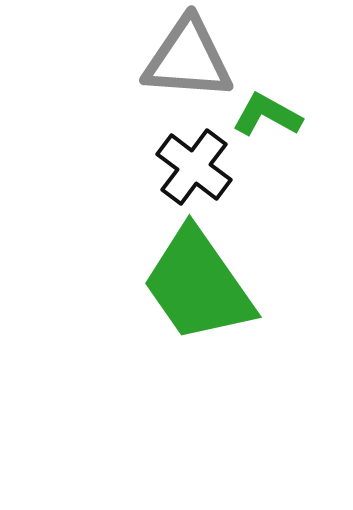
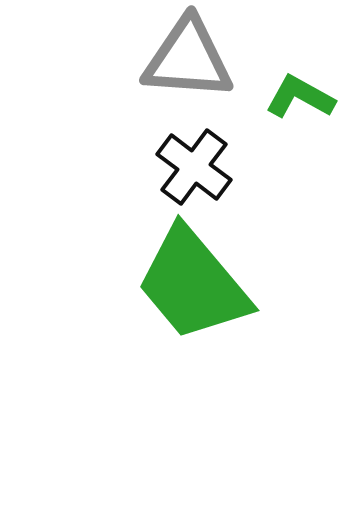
green L-shape: moved 33 px right, 18 px up
green trapezoid: moved 5 px left, 1 px up; rotated 5 degrees counterclockwise
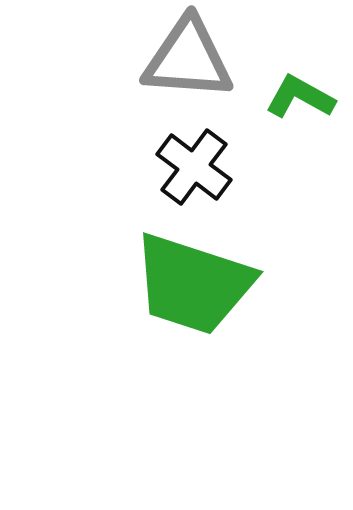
green trapezoid: rotated 32 degrees counterclockwise
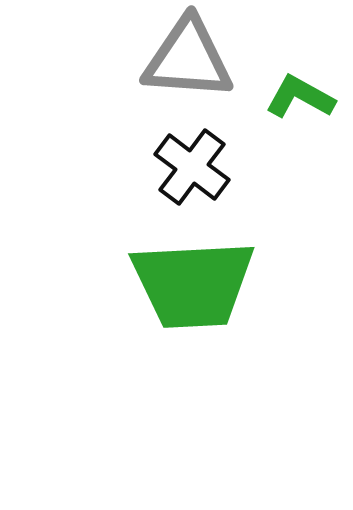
black cross: moved 2 px left
green trapezoid: rotated 21 degrees counterclockwise
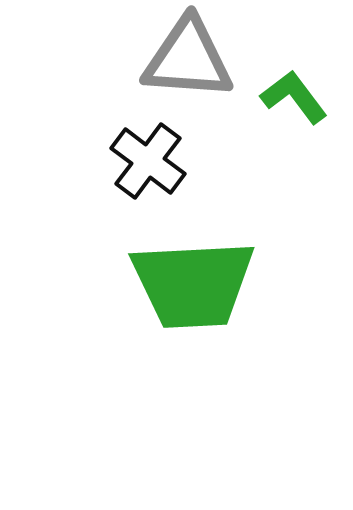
green L-shape: moved 6 px left; rotated 24 degrees clockwise
black cross: moved 44 px left, 6 px up
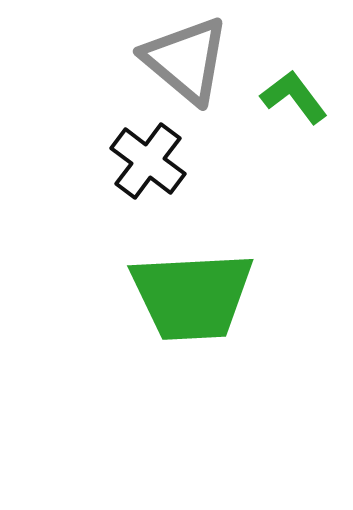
gray triangle: moved 2 px left, 1 px down; rotated 36 degrees clockwise
green trapezoid: moved 1 px left, 12 px down
